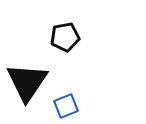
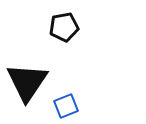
black pentagon: moved 1 px left, 10 px up
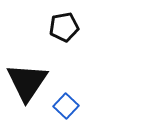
blue square: rotated 25 degrees counterclockwise
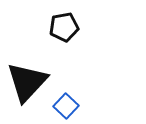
black triangle: rotated 9 degrees clockwise
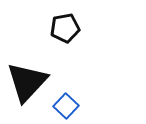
black pentagon: moved 1 px right, 1 px down
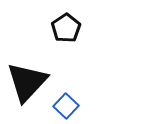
black pentagon: moved 1 px right; rotated 24 degrees counterclockwise
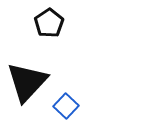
black pentagon: moved 17 px left, 5 px up
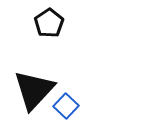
black triangle: moved 7 px right, 8 px down
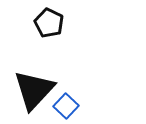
black pentagon: rotated 12 degrees counterclockwise
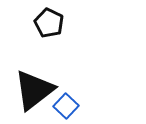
black triangle: rotated 9 degrees clockwise
